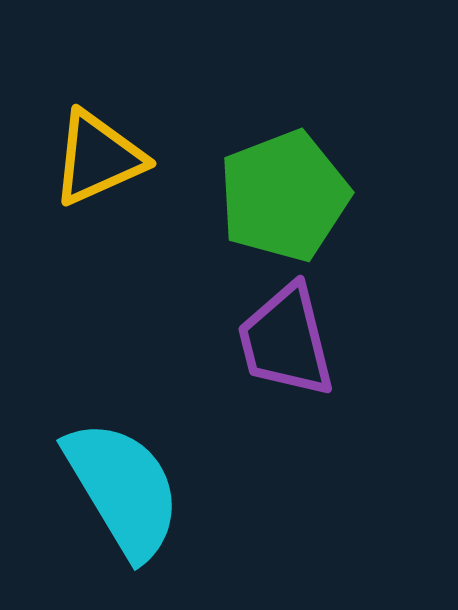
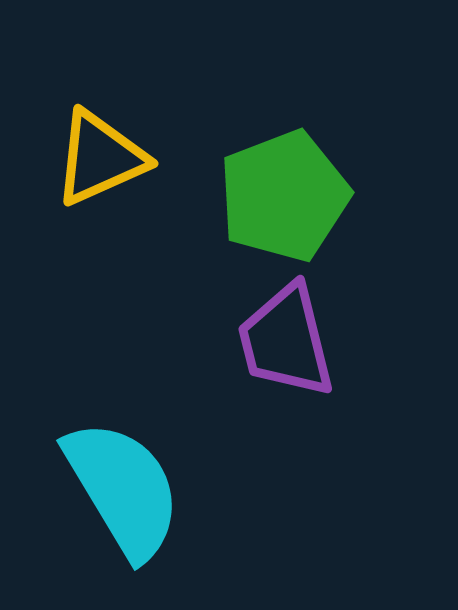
yellow triangle: moved 2 px right
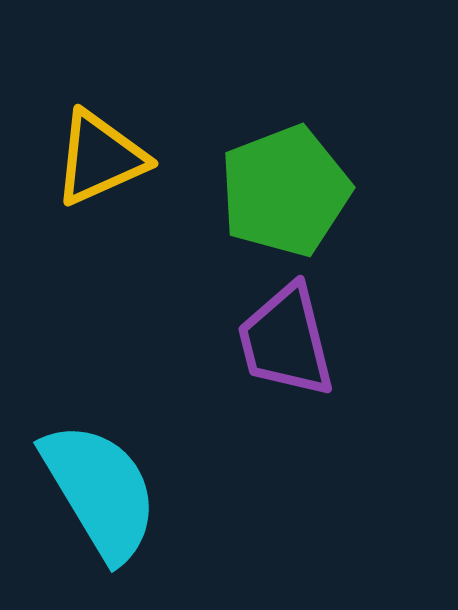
green pentagon: moved 1 px right, 5 px up
cyan semicircle: moved 23 px left, 2 px down
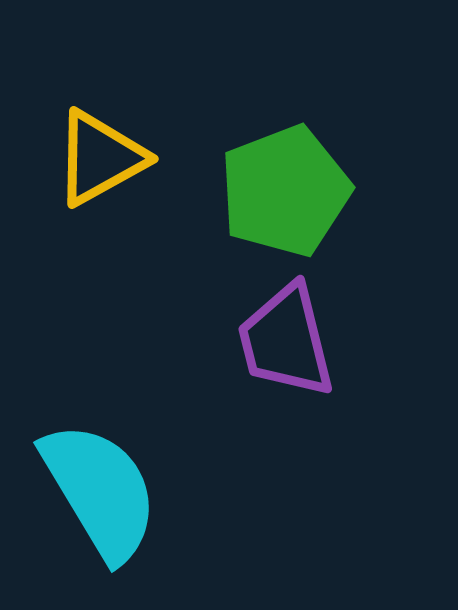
yellow triangle: rotated 5 degrees counterclockwise
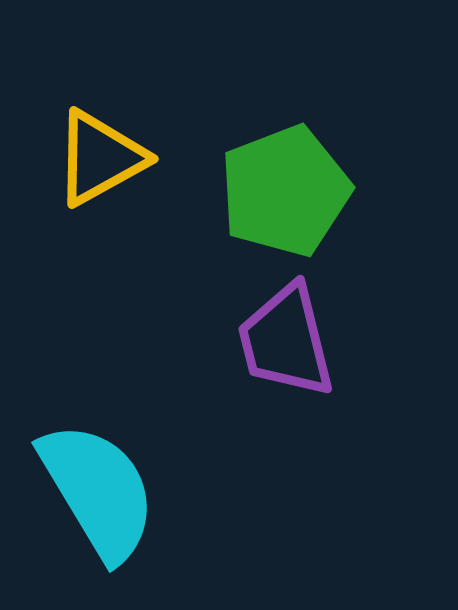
cyan semicircle: moved 2 px left
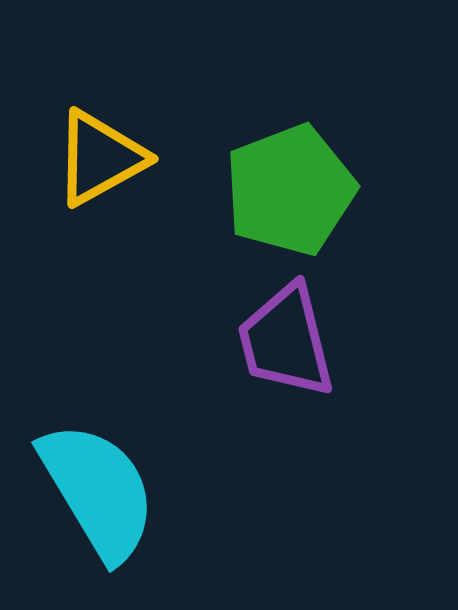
green pentagon: moved 5 px right, 1 px up
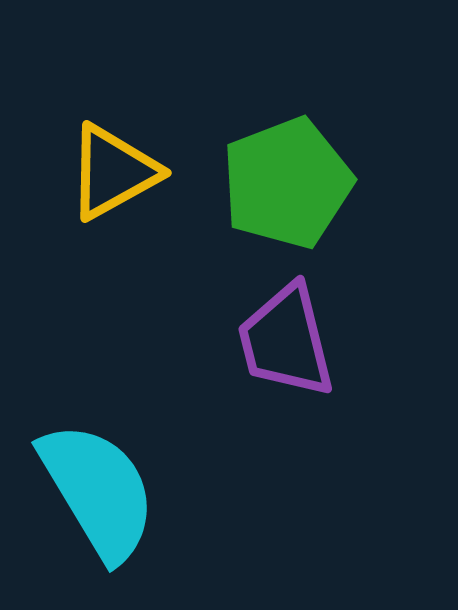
yellow triangle: moved 13 px right, 14 px down
green pentagon: moved 3 px left, 7 px up
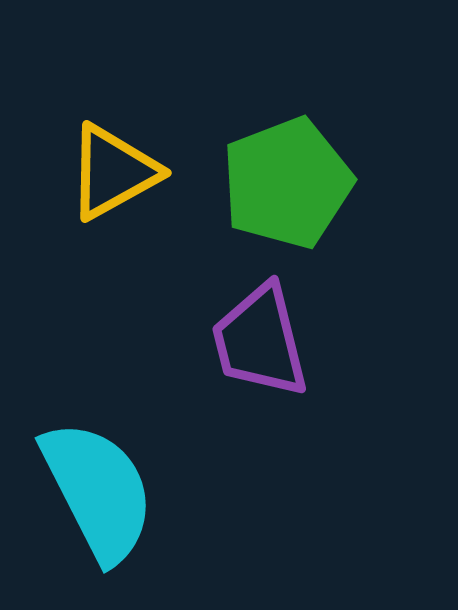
purple trapezoid: moved 26 px left
cyan semicircle: rotated 4 degrees clockwise
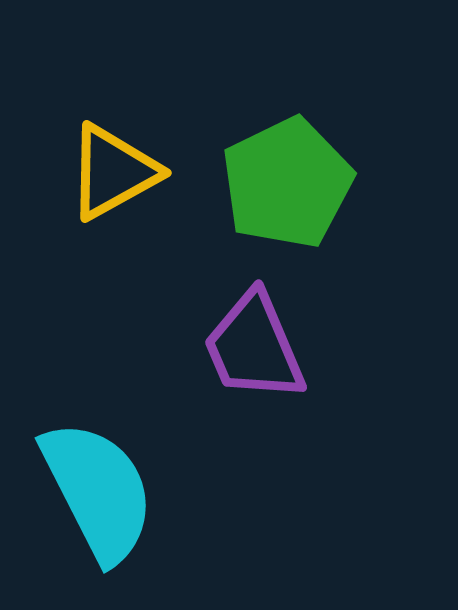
green pentagon: rotated 5 degrees counterclockwise
purple trapezoid: moved 6 px left, 6 px down; rotated 9 degrees counterclockwise
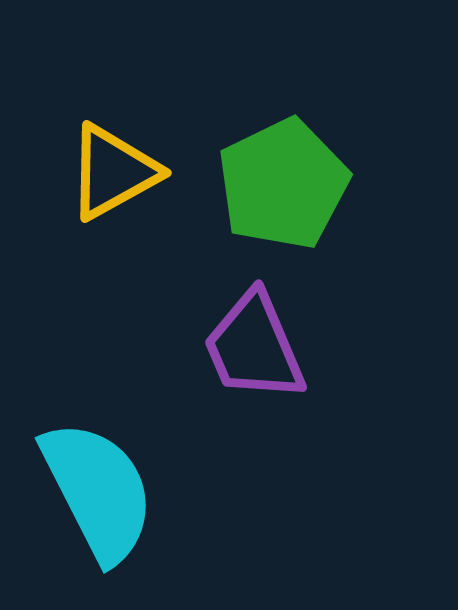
green pentagon: moved 4 px left, 1 px down
